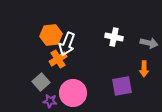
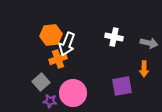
orange cross: rotated 12 degrees clockwise
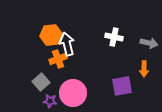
white arrow: rotated 145 degrees clockwise
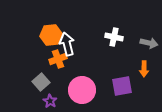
pink circle: moved 9 px right, 3 px up
purple star: rotated 24 degrees clockwise
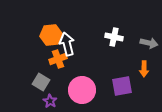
gray square: rotated 18 degrees counterclockwise
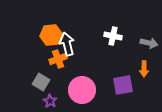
white cross: moved 1 px left, 1 px up
purple square: moved 1 px right, 1 px up
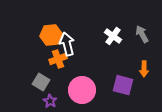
white cross: rotated 24 degrees clockwise
gray arrow: moved 7 px left, 9 px up; rotated 132 degrees counterclockwise
purple square: rotated 25 degrees clockwise
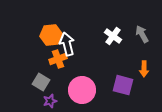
purple star: rotated 24 degrees clockwise
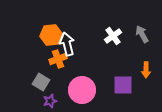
white cross: rotated 18 degrees clockwise
orange arrow: moved 2 px right, 1 px down
purple square: rotated 15 degrees counterclockwise
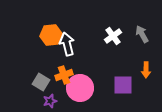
orange cross: moved 6 px right, 16 px down
pink circle: moved 2 px left, 2 px up
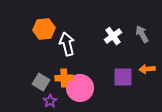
orange hexagon: moved 7 px left, 6 px up
orange arrow: moved 1 px right, 1 px up; rotated 84 degrees clockwise
orange cross: moved 3 px down; rotated 18 degrees clockwise
purple square: moved 8 px up
purple star: rotated 16 degrees counterclockwise
